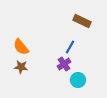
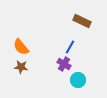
purple cross: rotated 24 degrees counterclockwise
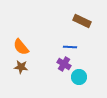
blue line: rotated 64 degrees clockwise
cyan circle: moved 1 px right, 3 px up
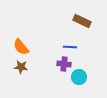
purple cross: rotated 24 degrees counterclockwise
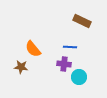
orange semicircle: moved 12 px right, 2 px down
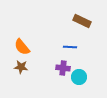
orange semicircle: moved 11 px left, 2 px up
purple cross: moved 1 px left, 4 px down
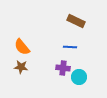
brown rectangle: moved 6 px left
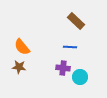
brown rectangle: rotated 18 degrees clockwise
brown star: moved 2 px left
cyan circle: moved 1 px right
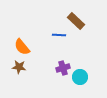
blue line: moved 11 px left, 12 px up
purple cross: rotated 24 degrees counterclockwise
